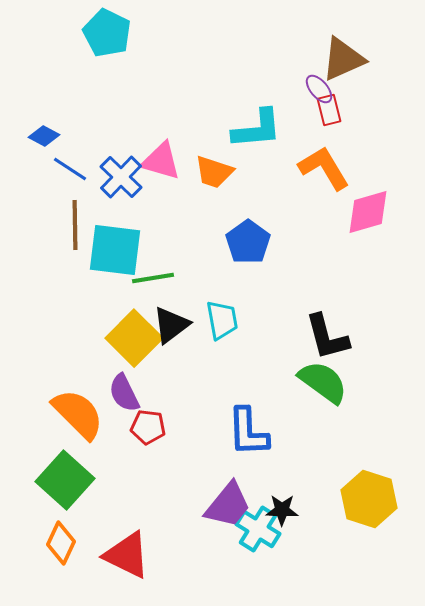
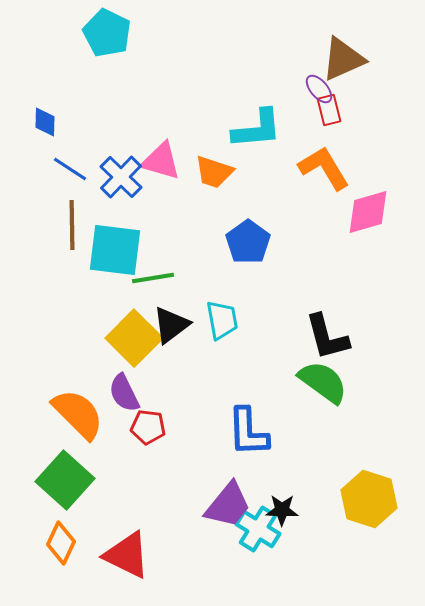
blue diamond: moved 1 px right, 14 px up; rotated 64 degrees clockwise
brown line: moved 3 px left
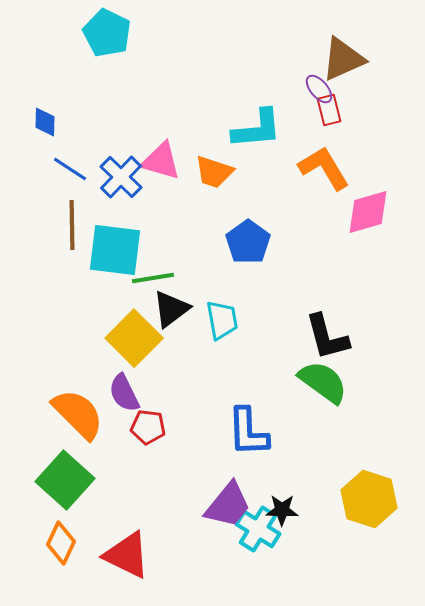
black triangle: moved 16 px up
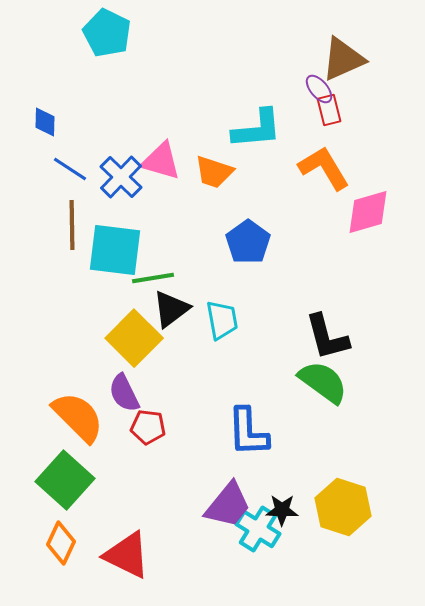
orange semicircle: moved 3 px down
yellow hexagon: moved 26 px left, 8 px down
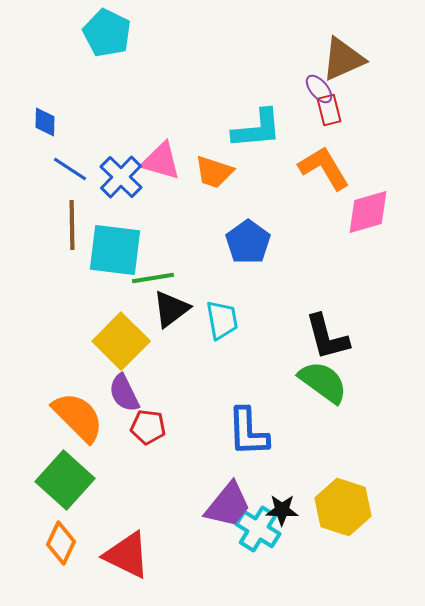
yellow square: moved 13 px left, 3 px down
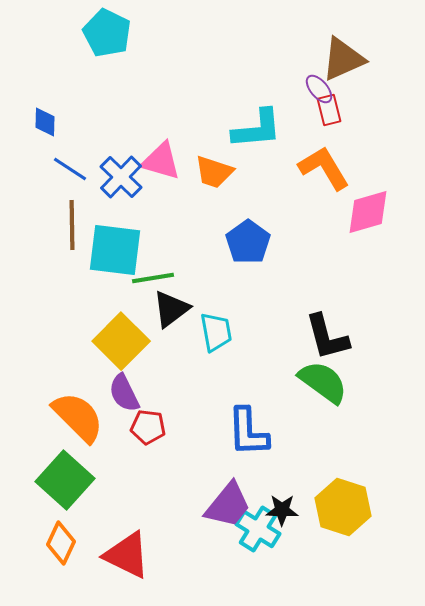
cyan trapezoid: moved 6 px left, 12 px down
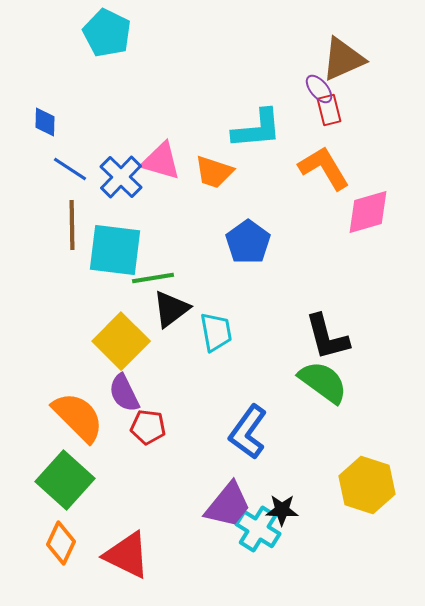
blue L-shape: rotated 38 degrees clockwise
yellow hexagon: moved 24 px right, 22 px up
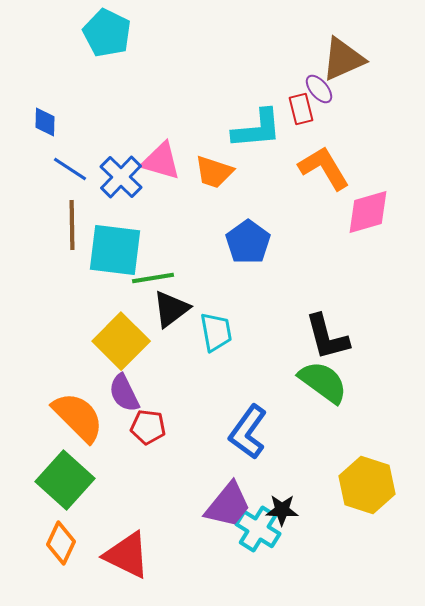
red rectangle: moved 28 px left, 1 px up
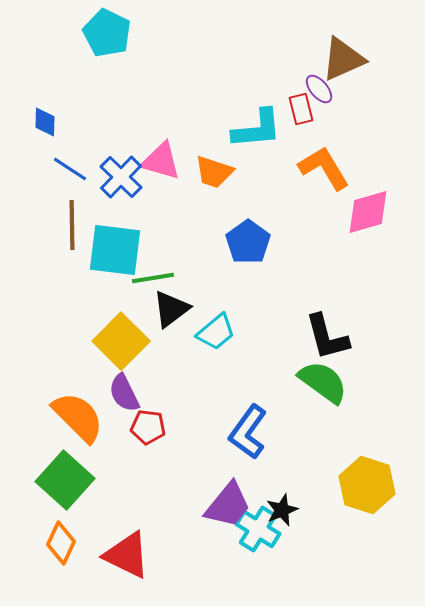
cyan trapezoid: rotated 60 degrees clockwise
black star: rotated 24 degrees counterclockwise
